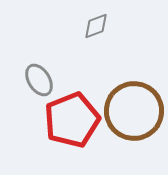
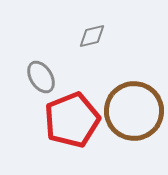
gray diamond: moved 4 px left, 10 px down; rotated 8 degrees clockwise
gray ellipse: moved 2 px right, 3 px up
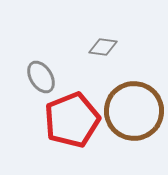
gray diamond: moved 11 px right, 11 px down; rotated 20 degrees clockwise
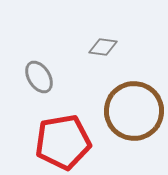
gray ellipse: moved 2 px left
red pentagon: moved 9 px left, 22 px down; rotated 12 degrees clockwise
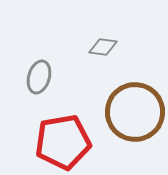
gray ellipse: rotated 48 degrees clockwise
brown circle: moved 1 px right, 1 px down
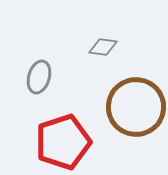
brown circle: moved 1 px right, 5 px up
red pentagon: rotated 8 degrees counterclockwise
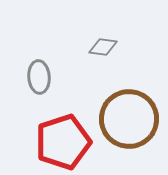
gray ellipse: rotated 20 degrees counterclockwise
brown circle: moved 7 px left, 12 px down
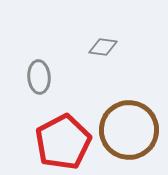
brown circle: moved 11 px down
red pentagon: rotated 10 degrees counterclockwise
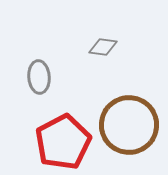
brown circle: moved 5 px up
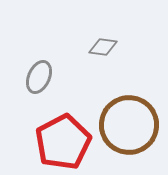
gray ellipse: rotated 28 degrees clockwise
